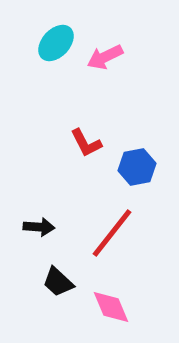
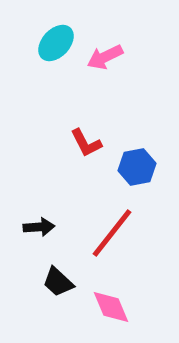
black arrow: rotated 8 degrees counterclockwise
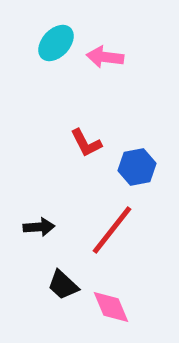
pink arrow: rotated 33 degrees clockwise
red line: moved 3 px up
black trapezoid: moved 5 px right, 3 px down
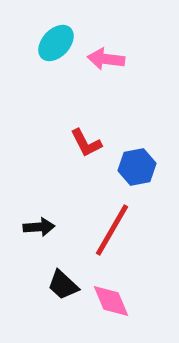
pink arrow: moved 1 px right, 2 px down
red line: rotated 8 degrees counterclockwise
pink diamond: moved 6 px up
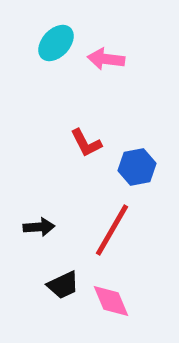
black trapezoid: rotated 68 degrees counterclockwise
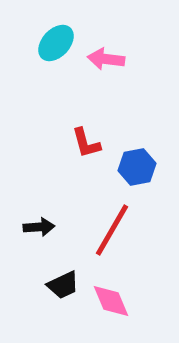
red L-shape: rotated 12 degrees clockwise
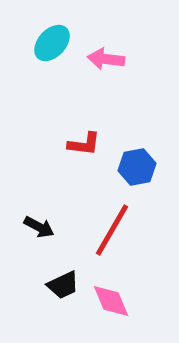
cyan ellipse: moved 4 px left
red L-shape: moved 2 px left, 1 px down; rotated 68 degrees counterclockwise
black arrow: rotated 32 degrees clockwise
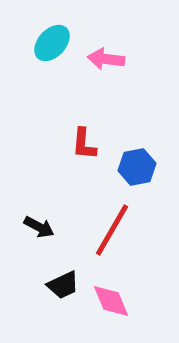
red L-shape: rotated 88 degrees clockwise
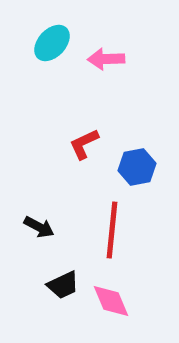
pink arrow: rotated 9 degrees counterclockwise
red L-shape: rotated 60 degrees clockwise
red line: rotated 24 degrees counterclockwise
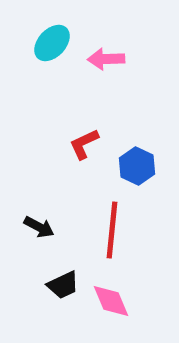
blue hexagon: moved 1 px up; rotated 24 degrees counterclockwise
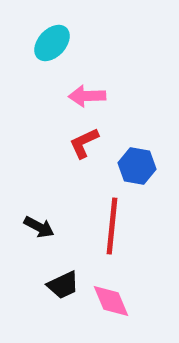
pink arrow: moved 19 px left, 37 px down
red L-shape: moved 1 px up
blue hexagon: rotated 15 degrees counterclockwise
red line: moved 4 px up
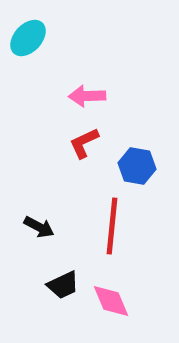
cyan ellipse: moved 24 px left, 5 px up
